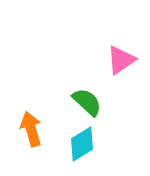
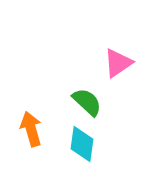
pink triangle: moved 3 px left, 3 px down
cyan diamond: rotated 51 degrees counterclockwise
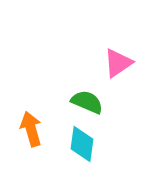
green semicircle: rotated 20 degrees counterclockwise
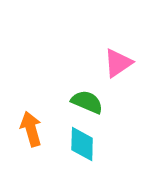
cyan diamond: rotated 6 degrees counterclockwise
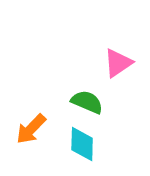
orange arrow: rotated 120 degrees counterclockwise
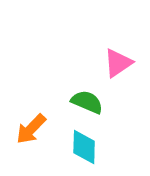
cyan diamond: moved 2 px right, 3 px down
